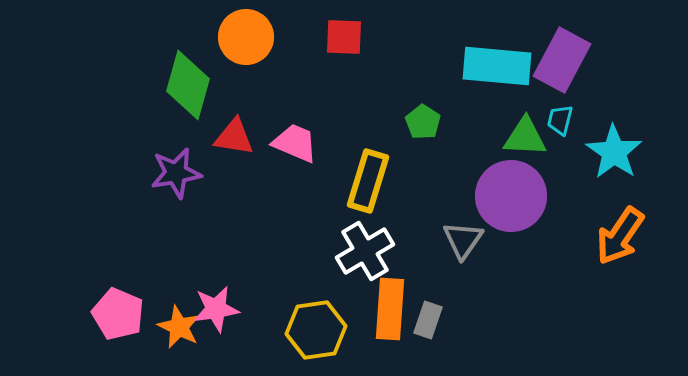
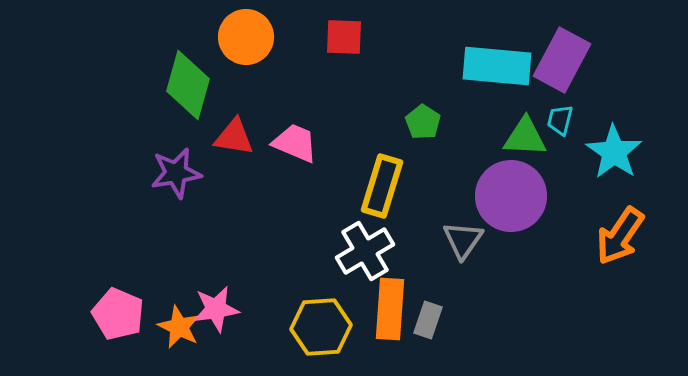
yellow rectangle: moved 14 px right, 5 px down
yellow hexagon: moved 5 px right, 3 px up; rotated 4 degrees clockwise
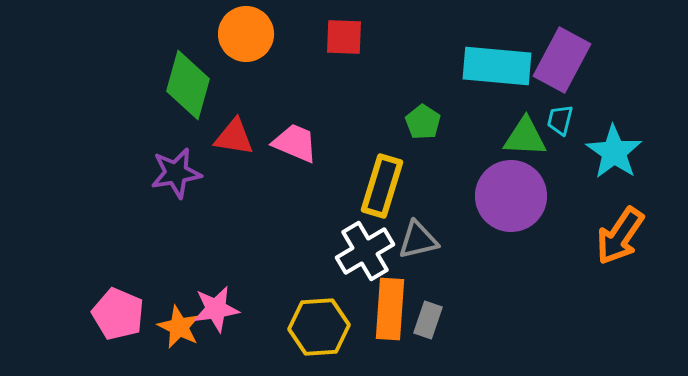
orange circle: moved 3 px up
gray triangle: moved 45 px left; rotated 42 degrees clockwise
yellow hexagon: moved 2 px left
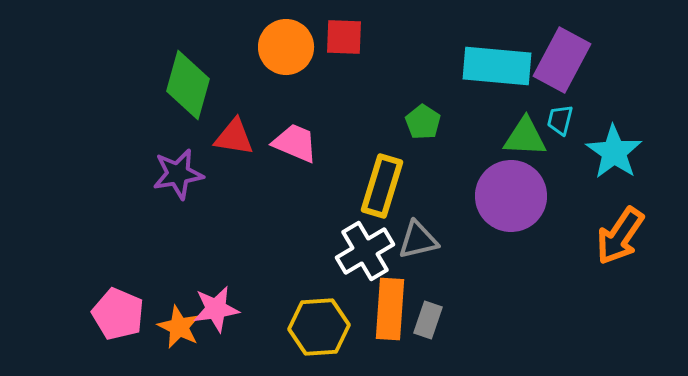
orange circle: moved 40 px right, 13 px down
purple star: moved 2 px right, 1 px down
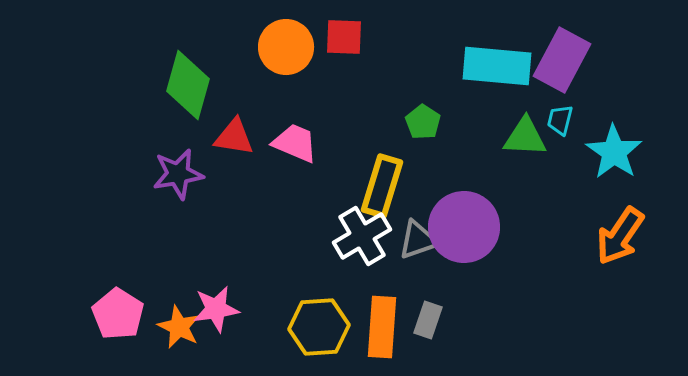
purple circle: moved 47 px left, 31 px down
gray triangle: rotated 6 degrees counterclockwise
white cross: moved 3 px left, 15 px up
orange rectangle: moved 8 px left, 18 px down
pink pentagon: rotated 9 degrees clockwise
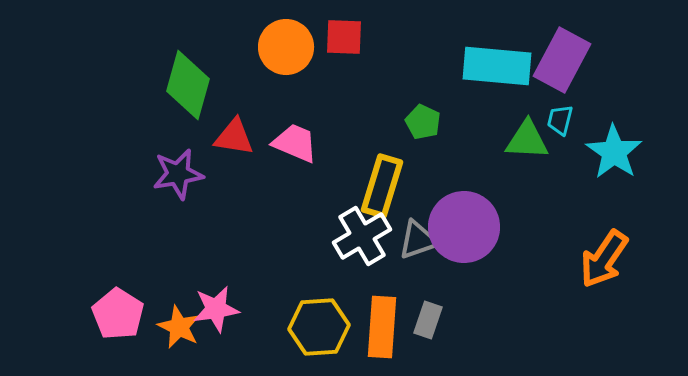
green pentagon: rotated 8 degrees counterclockwise
green triangle: moved 2 px right, 3 px down
orange arrow: moved 16 px left, 23 px down
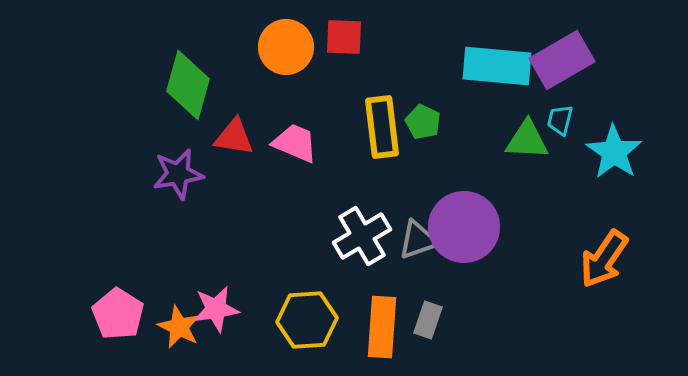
purple rectangle: rotated 32 degrees clockwise
yellow rectangle: moved 59 px up; rotated 24 degrees counterclockwise
yellow hexagon: moved 12 px left, 7 px up
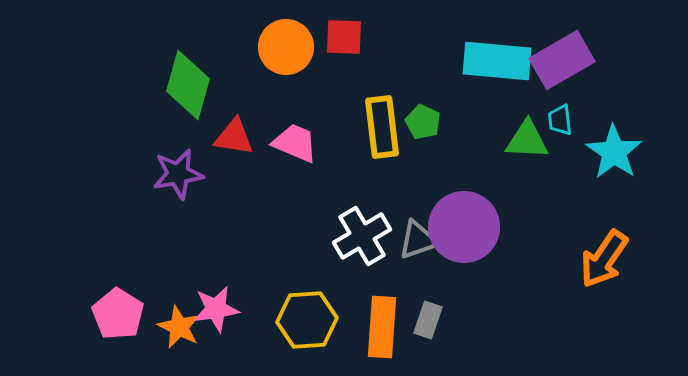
cyan rectangle: moved 5 px up
cyan trapezoid: rotated 20 degrees counterclockwise
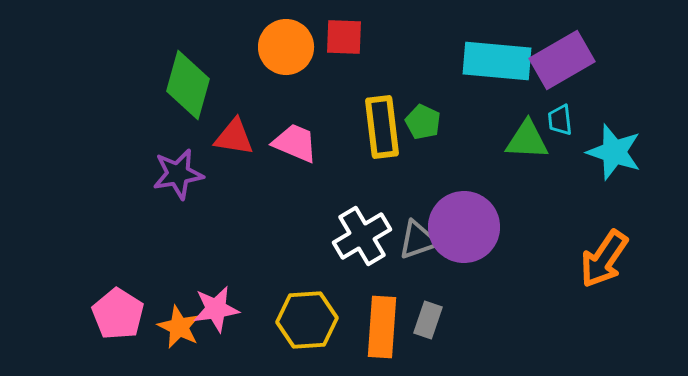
cyan star: rotated 16 degrees counterclockwise
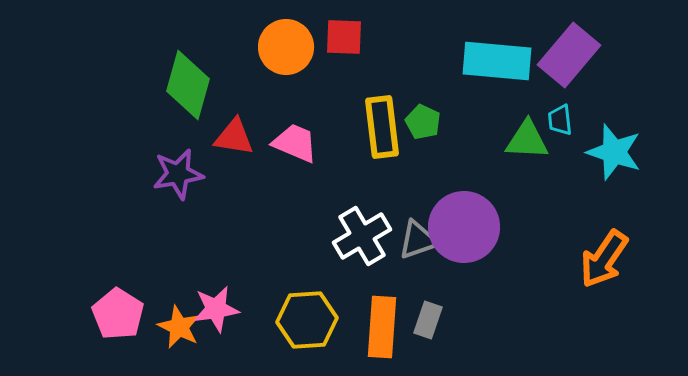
purple rectangle: moved 7 px right, 5 px up; rotated 20 degrees counterclockwise
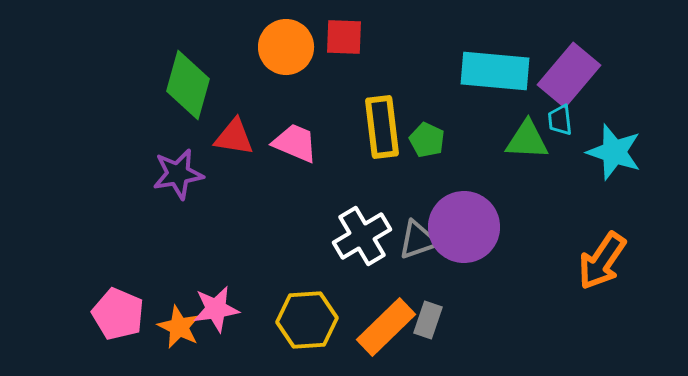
purple rectangle: moved 20 px down
cyan rectangle: moved 2 px left, 10 px down
green pentagon: moved 4 px right, 18 px down
orange arrow: moved 2 px left, 2 px down
pink pentagon: rotated 9 degrees counterclockwise
orange rectangle: moved 4 px right; rotated 42 degrees clockwise
